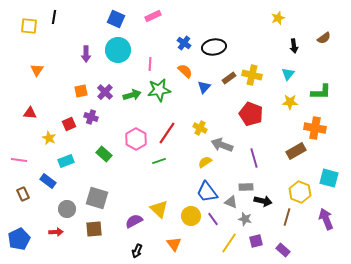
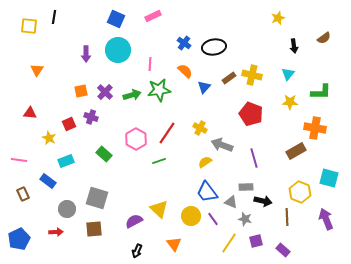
brown line at (287, 217): rotated 18 degrees counterclockwise
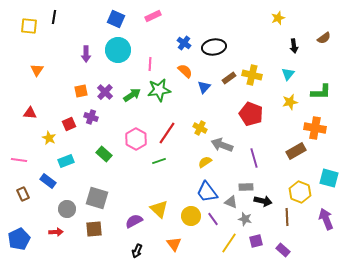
green arrow at (132, 95): rotated 18 degrees counterclockwise
yellow star at (290, 102): rotated 14 degrees counterclockwise
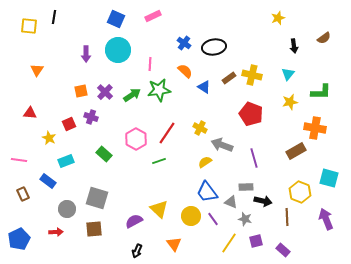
blue triangle at (204, 87): rotated 40 degrees counterclockwise
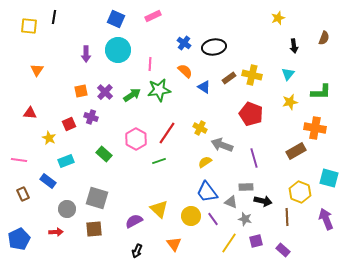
brown semicircle at (324, 38): rotated 32 degrees counterclockwise
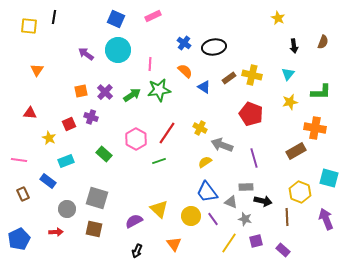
yellow star at (278, 18): rotated 24 degrees counterclockwise
brown semicircle at (324, 38): moved 1 px left, 4 px down
purple arrow at (86, 54): rotated 126 degrees clockwise
brown square at (94, 229): rotated 18 degrees clockwise
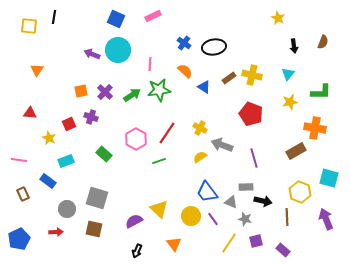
purple arrow at (86, 54): moved 6 px right; rotated 14 degrees counterclockwise
yellow semicircle at (205, 162): moved 5 px left, 5 px up
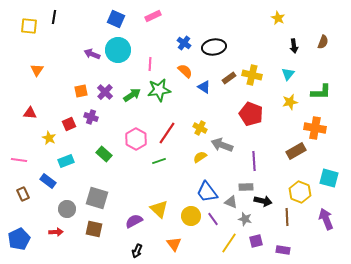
purple line at (254, 158): moved 3 px down; rotated 12 degrees clockwise
purple rectangle at (283, 250): rotated 32 degrees counterclockwise
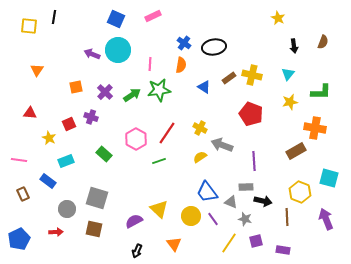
orange semicircle at (185, 71): moved 4 px left, 6 px up; rotated 56 degrees clockwise
orange square at (81, 91): moved 5 px left, 4 px up
